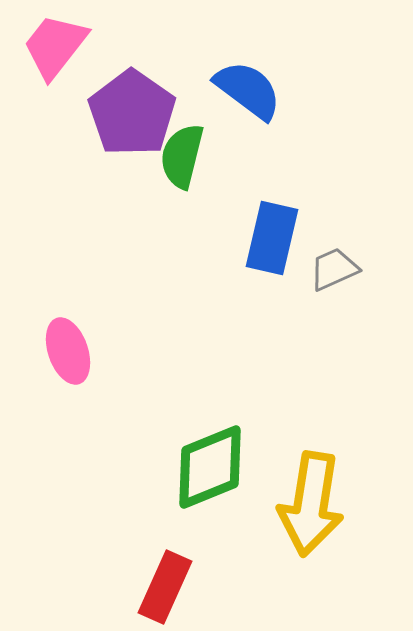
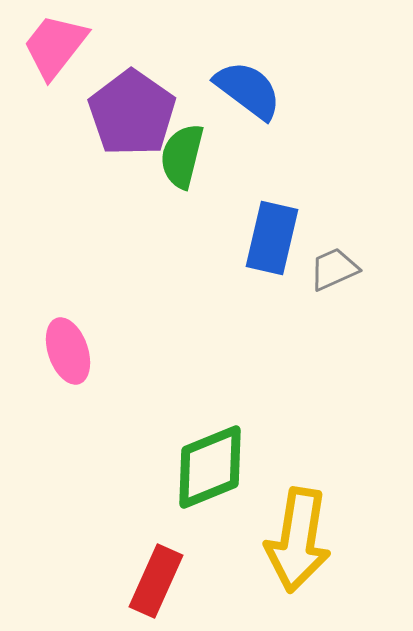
yellow arrow: moved 13 px left, 36 px down
red rectangle: moved 9 px left, 6 px up
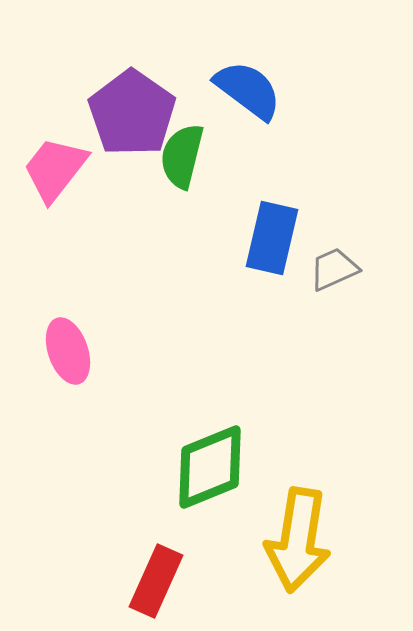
pink trapezoid: moved 123 px down
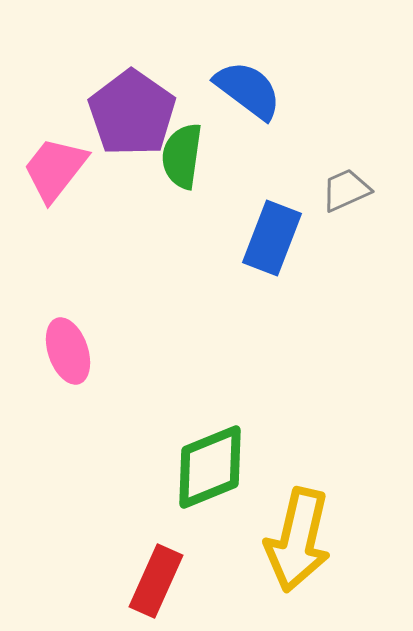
green semicircle: rotated 6 degrees counterclockwise
blue rectangle: rotated 8 degrees clockwise
gray trapezoid: moved 12 px right, 79 px up
yellow arrow: rotated 4 degrees clockwise
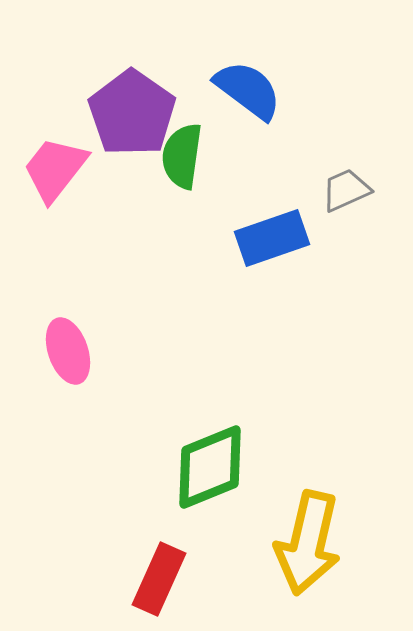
blue rectangle: rotated 50 degrees clockwise
yellow arrow: moved 10 px right, 3 px down
red rectangle: moved 3 px right, 2 px up
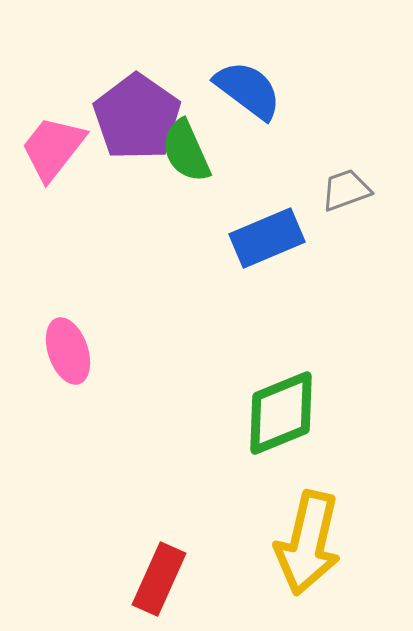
purple pentagon: moved 5 px right, 4 px down
green semicircle: moved 4 px right, 5 px up; rotated 32 degrees counterclockwise
pink trapezoid: moved 2 px left, 21 px up
gray trapezoid: rotated 4 degrees clockwise
blue rectangle: moved 5 px left; rotated 4 degrees counterclockwise
green diamond: moved 71 px right, 54 px up
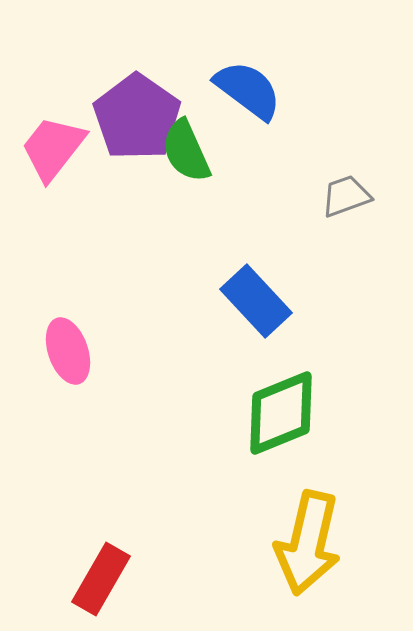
gray trapezoid: moved 6 px down
blue rectangle: moved 11 px left, 63 px down; rotated 70 degrees clockwise
red rectangle: moved 58 px left; rotated 6 degrees clockwise
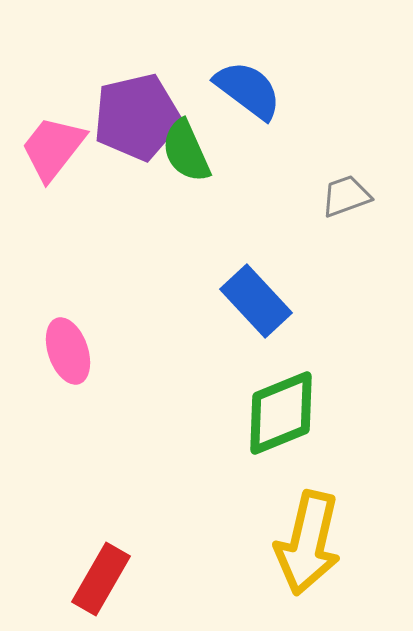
purple pentagon: rotated 24 degrees clockwise
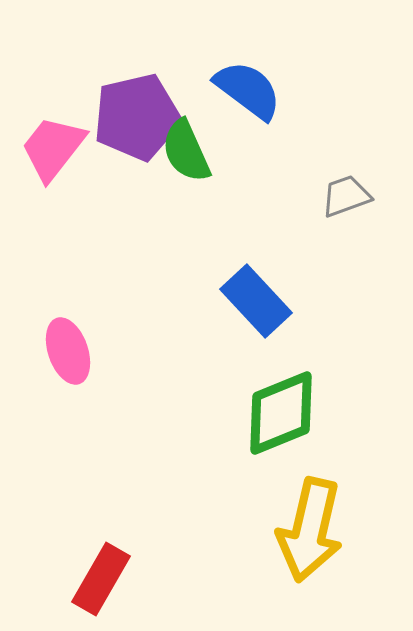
yellow arrow: moved 2 px right, 13 px up
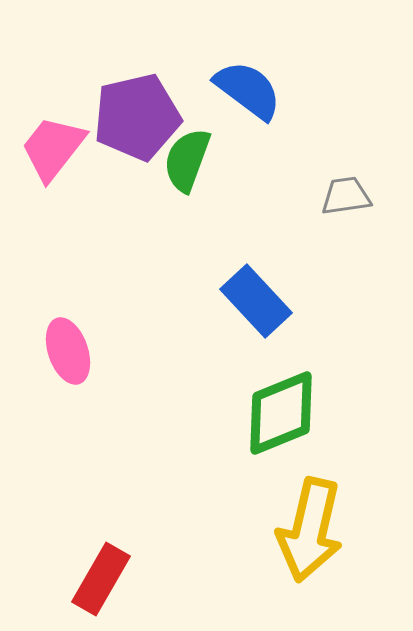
green semicircle: moved 1 px right, 9 px down; rotated 44 degrees clockwise
gray trapezoid: rotated 12 degrees clockwise
